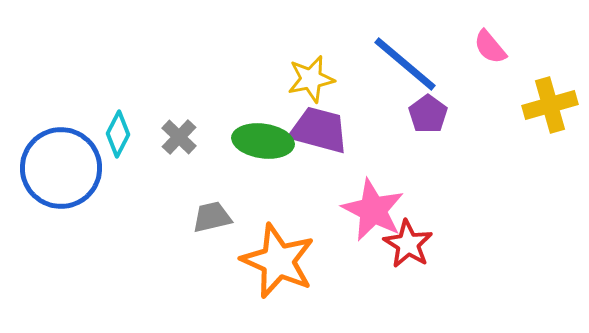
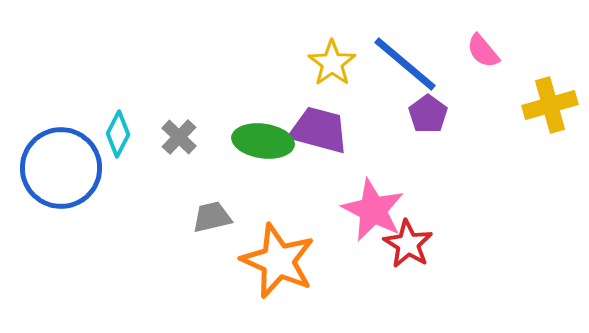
pink semicircle: moved 7 px left, 4 px down
yellow star: moved 21 px right, 16 px up; rotated 24 degrees counterclockwise
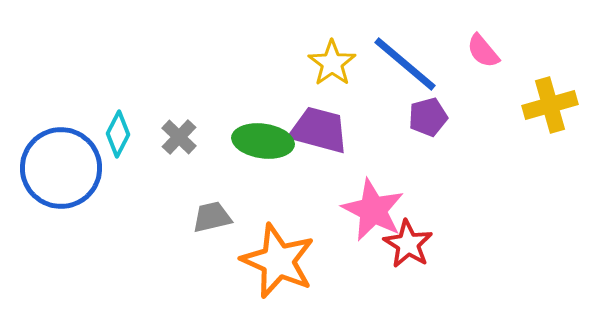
purple pentagon: moved 3 px down; rotated 21 degrees clockwise
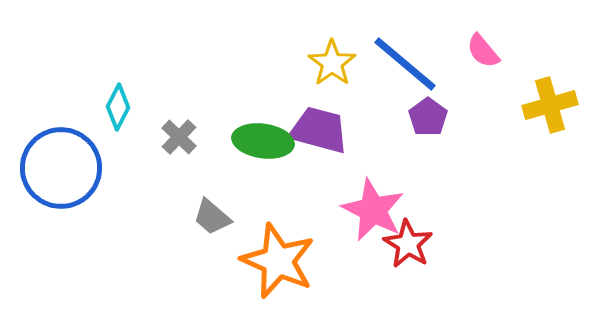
purple pentagon: rotated 21 degrees counterclockwise
cyan diamond: moved 27 px up
gray trapezoid: rotated 126 degrees counterclockwise
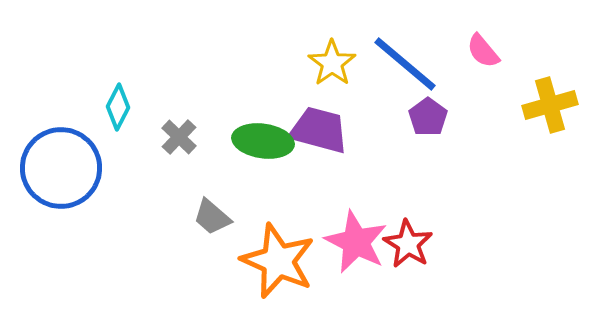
pink star: moved 17 px left, 32 px down
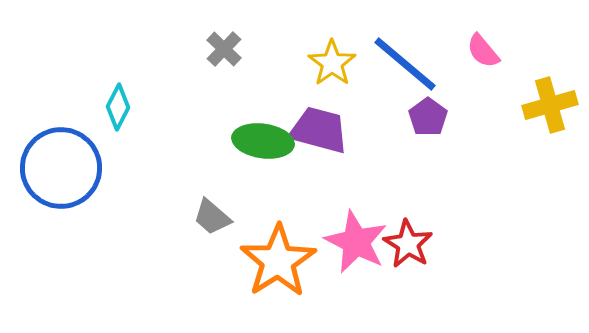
gray cross: moved 45 px right, 88 px up
orange star: rotated 16 degrees clockwise
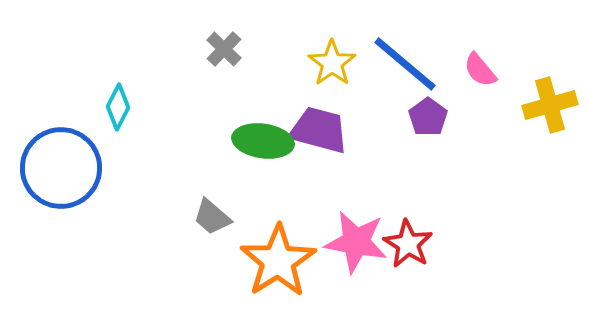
pink semicircle: moved 3 px left, 19 px down
pink star: rotated 16 degrees counterclockwise
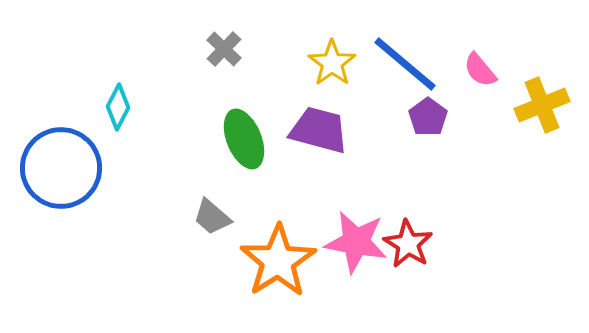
yellow cross: moved 8 px left; rotated 6 degrees counterclockwise
green ellipse: moved 19 px left, 2 px up; rotated 60 degrees clockwise
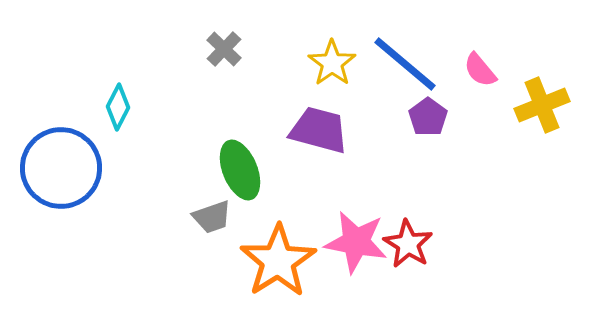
green ellipse: moved 4 px left, 31 px down
gray trapezoid: rotated 60 degrees counterclockwise
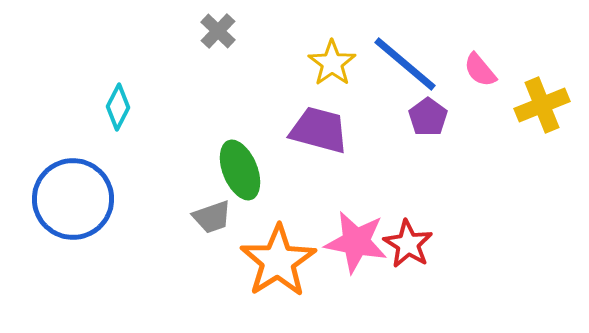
gray cross: moved 6 px left, 18 px up
blue circle: moved 12 px right, 31 px down
